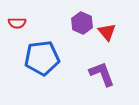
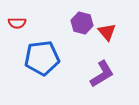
purple hexagon: rotated 10 degrees counterclockwise
purple L-shape: rotated 80 degrees clockwise
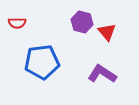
purple hexagon: moved 1 px up
blue pentagon: moved 4 px down
purple L-shape: rotated 116 degrees counterclockwise
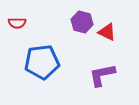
red triangle: rotated 24 degrees counterclockwise
purple L-shape: moved 1 px down; rotated 44 degrees counterclockwise
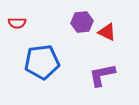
purple hexagon: rotated 20 degrees counterclockwise
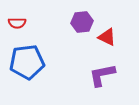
red triangle: moved 5 px down
blue pentagon: moved 15 px left
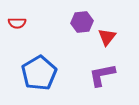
red triangle: rotated 42 degrees clockwise
blue pentagon: moved 12 px right, 11 px down; rotated 24 degrees counterclockwise
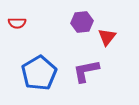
purple L-shape: moved 16 px left, 4 px up
